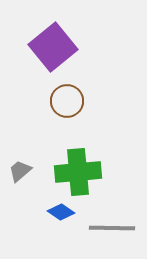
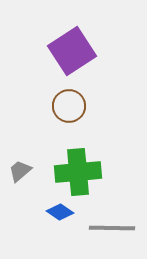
purple square: moved 19 px right, 4 px down; rotated 6 degrees clockwise
brown circle: moved 2 px right, 5 px down
blue diamond: moved 1 px left
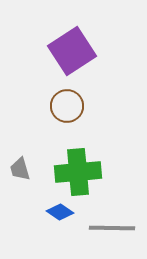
brown circle: moved 2 px left
gray trapezoid: moved 2 px up; rotated 65 degrees counterclockwise
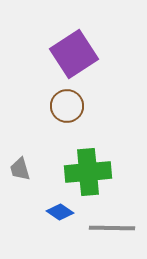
purple square: moved 2 px right, 3 px down
green cross: moved 10 px right
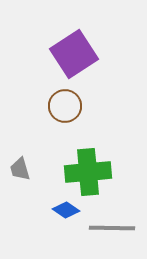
brown circle: moved 2 px left
blue diamond: moved 6 px right, 2 px up
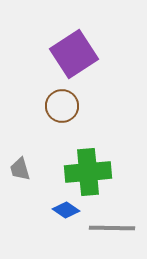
brown circle: moved 3 px left
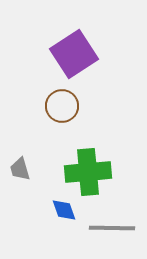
blue diamond: moved 2 px left; rotated 36 degrees clockwise
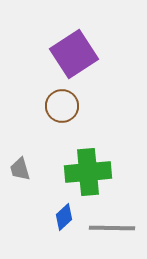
blue diamond: moved 7 px down; rotated 68 degrees clockwise
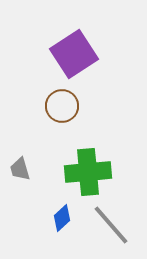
blue diamond: moved 2 px left, 1 px down
gray line: moved 1 px left, 3 px up; rotated 48 degrees clockwise
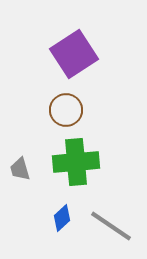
brown circle: moved 4 px right, 4 px down
green cross: moved 12 px left, 10 px up
gray line: moved 1 px down; rotated 15 degrees counterclockwise
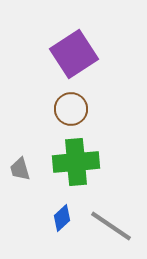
brown circle: moved 5 px right, 1 px up
